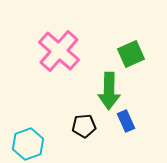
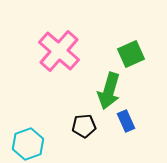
green arrow: rotated 15 degrees clockwise
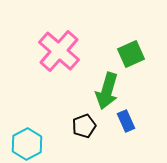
green arrow: moved 2 px left
black pentagon: rotated 15 degrees counterclockwise
cyan hexagon: moved 1 px left; rotated 8 degrees counterclockwise
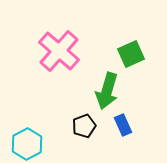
blue rectangle: moved 3 px left, 4 px down
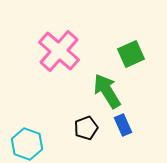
green arrow: rotated 132 degrees clockwise
black pentagon: moved 2 px right, 2 px down
cyan hexagon: rotated 12 degrees counterclockwise
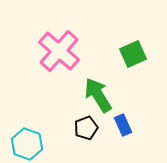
green square: moved 2 px right
green arrow: moved 9 px left, 4 px down
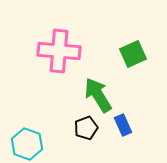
pink cross: rotated 36 degrees counterclockwise
